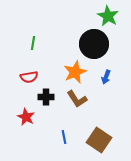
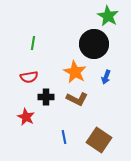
orange star: rotated 20 degrees counterclockwise
brown L-shape: rotated 30 degrees counterclockwise
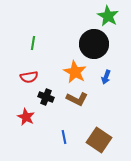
black cross: rotated 21 degrees clockwise
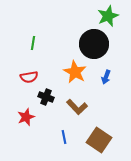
green star: rotated 20 degrees clockwise
brown L-shape: moved 8 px down; rotated 20 degrees clockwise
red star: rotated 24 degrees clockwise
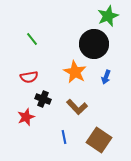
green line: moved 1 px left, 4 px up; rotated 48 degrees counterclockwise
black cross: moved 3 px left, 2 px down
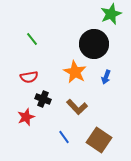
green star: moved 3 px right, 2 px up
blue line: rotated 24 degrees counterclockwise
